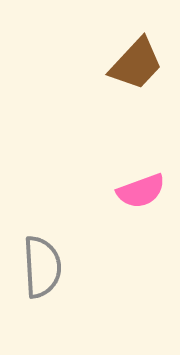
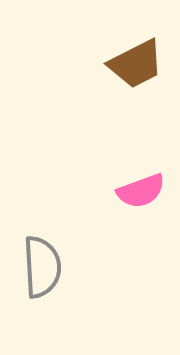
brown trapezoid: rotated 20 degrees clockwise
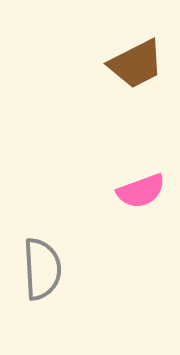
gray semicircle: moved 2 px down
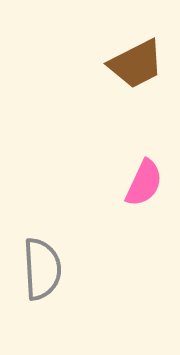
pink semicircle: moved 3 px right, 8 px up; rotated 45 degrees counterclockwise
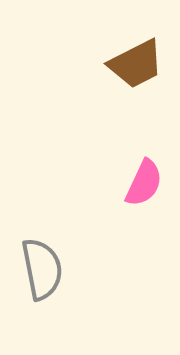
gray semicircle: rotated 8 degrees counterclockwise
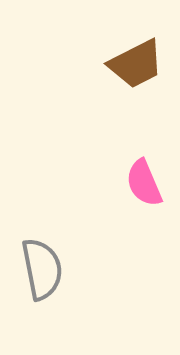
pink semicircle: rotated 132 degrees clockwise
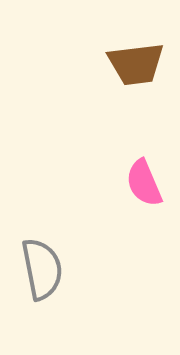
brown trapezoid: rotated 20 degrees clockwise
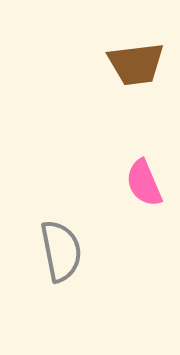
gray semicircle: moved 19 px right, 18 px up
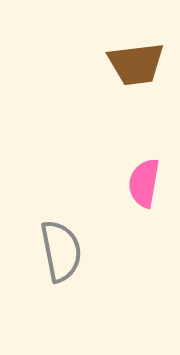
pink semicircle: rotated 33 degrees clockwise
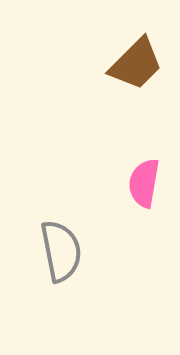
brown trapezoid: rotated 38 degrees counterclockwise
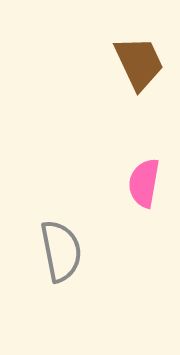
brown trapezoid: moved 3 px right, 1 px up; rotated 70 degrees counterclockwise
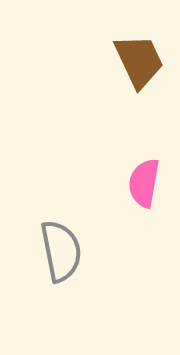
brown trapezoid: moved 2 px up
